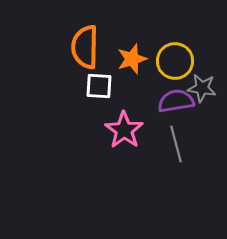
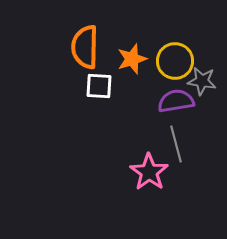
gray star: moved 7 px up
pink star: moved 25 px right, 42 px down
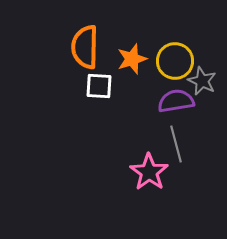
gray star: rotated 16 degrees clockwise
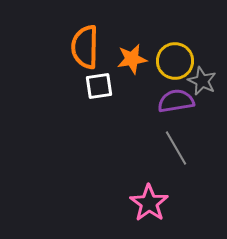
orange star: rotated 8 degrees clockwise
white square: rotated 12 degrees counterclockwise
gray line: moved 4 px down; rotated 15 degrees counterclockwise
pink star: moved 31 px down
